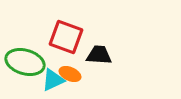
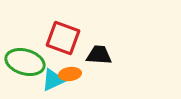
red square: moved 3 px left, 1 px down
orange ellipse: rotated 30 degrees counterclockwise
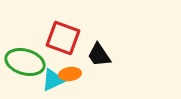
black trapezoid: rotated 128 degrees counterclockwise
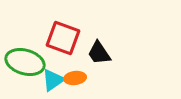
black trapezoid: moved 2 px up
orange ellipse: moved 5 px right, 4 px down
cyan triangle: rotated 10 degrees counterclockwise
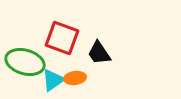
red square: moved 1 px left
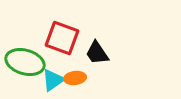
black trapezoid: moved 2 px left
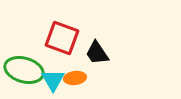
green ellipse: moved 1 px left, 8 px down
cyan triangle: rotated 25 degrees counterclockwise
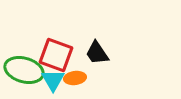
red square: moved 6 px left, 17 px down
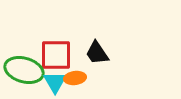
red square: rotated 20 degrees counterclockwise
cyan triangle: moved 2 px right, 2 px down
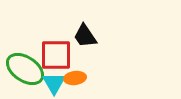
black trapezoid: moved 12 px left, 17 px up
green ellipse: moved 1 px right, 1 px up; rotated 18 degrees clockwise
cyan triangle: moved 1 px left, 1 px down
